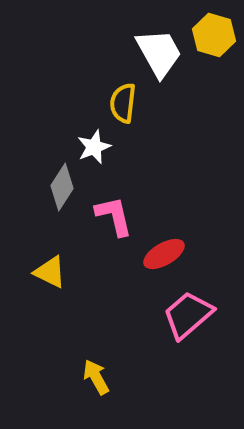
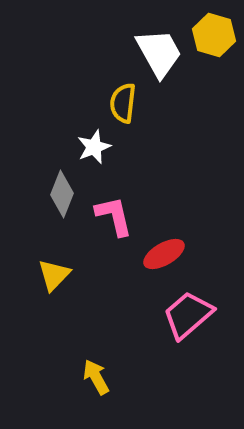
gray diamond: moved 7 px down; rotated 12 degrees counterclockwise
yellow triangle: moved 4 px right, 3 px down; rotated 48 degrees clockwise
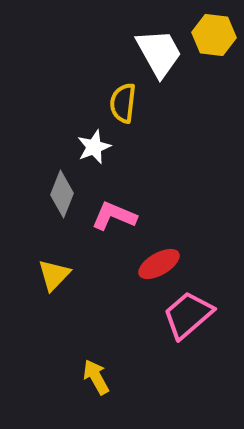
yellow hexagon: rotated 9 degrees counterclockwise
pink L-shape: rotated 54 degrees counterclockwise
red ellipse: moved 5 px left, 10 px down
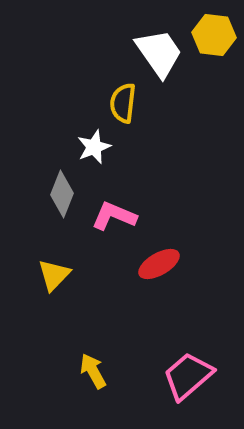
white trapezoid: rotated 6 degrees counterclockwise
pink trapezoid: moved 61 px down
yellow arrow: moved 3 px left, 6 px up
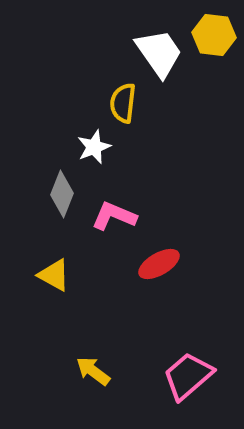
yellow triangle: rotated 45 degrees counterclockwise
yellow arrow: rotated 24 degrees counterclockwise
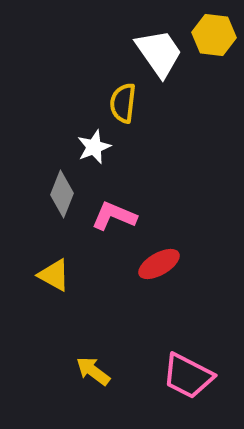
pink trapezoid: rotated 112 degrees counterclockwise
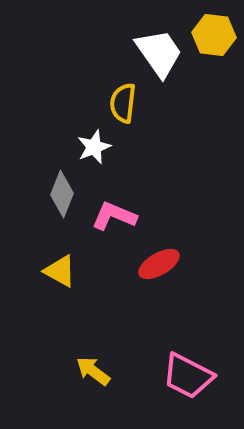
yellow triangle: moved 6 px right, 4 px up
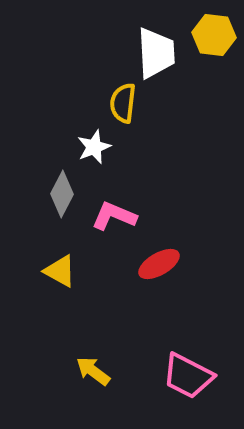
white trapezoid: moved 3 px left; rotated 32 degrees clockwise
gray diamond: rotated 6 degrees clockwise
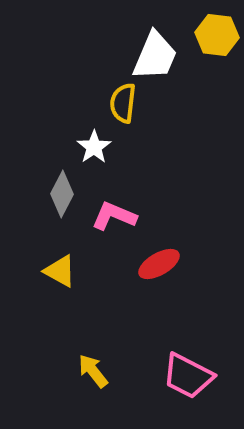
yellow hexagon: moved 3 px right
white trapezoid: moved 1 px left, 3 px down; rotated 26 degrees clockwise
white star: rotated 12 degrees counterclockwise
yellow arrow: rotated 15 degrees clockwise
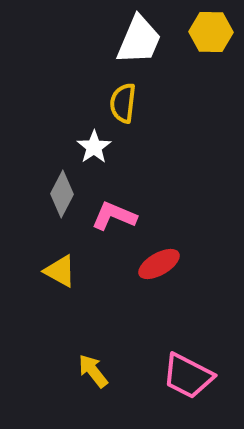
yellow hexagon: moved 6 px left, 3 px up; rotated 6 degrees counterclockwise
white trapezoid: moved 16 px left, 16 px up
